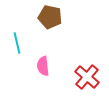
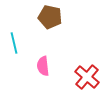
cyan line: moved 3 px left
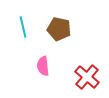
brown pentagon: moved 9 px right, 12 px down
cyan line: moved 9 px right, 16 px up
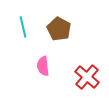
brown pentagon: rotated 15 degrees clockwise
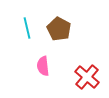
cyan line: moved 4 px right, 1 px down
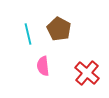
cyan line: moved 1 px right, 6 px down
red cross: moved 4 px up
